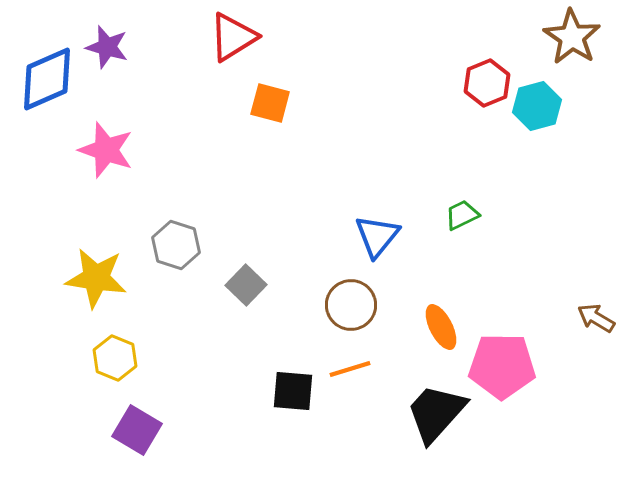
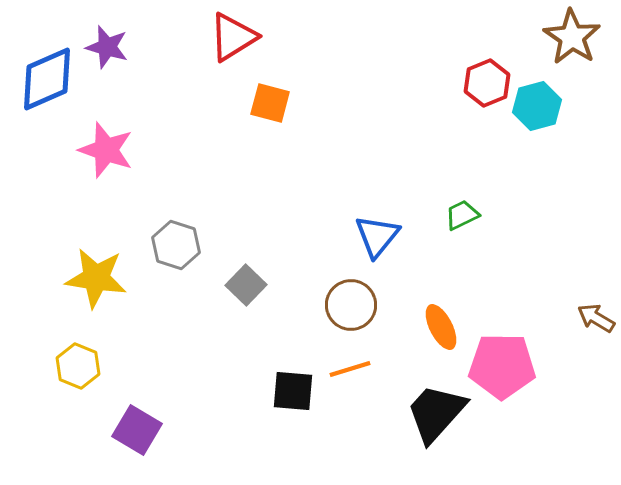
yellow hexagon: moved 37 px left, 8 px down
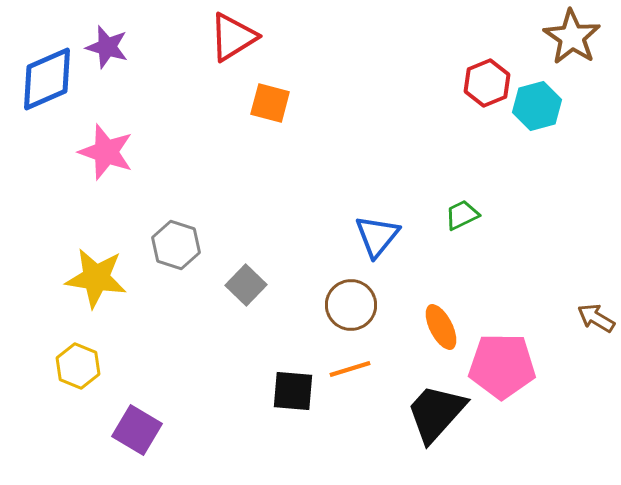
pink star: moved 2 px down
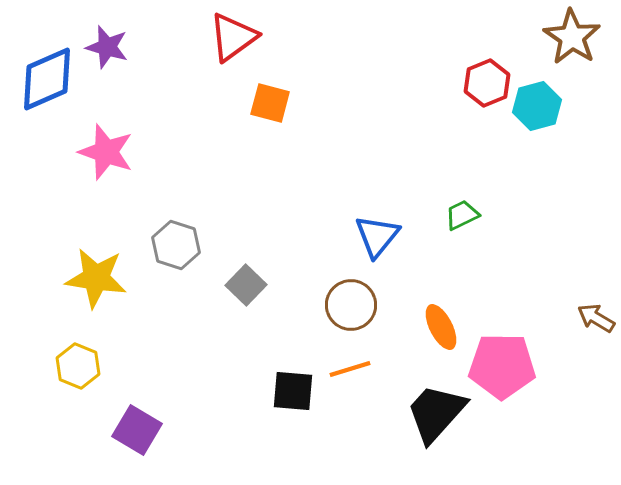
red triangle: rotated 4 degrees counterclockwise
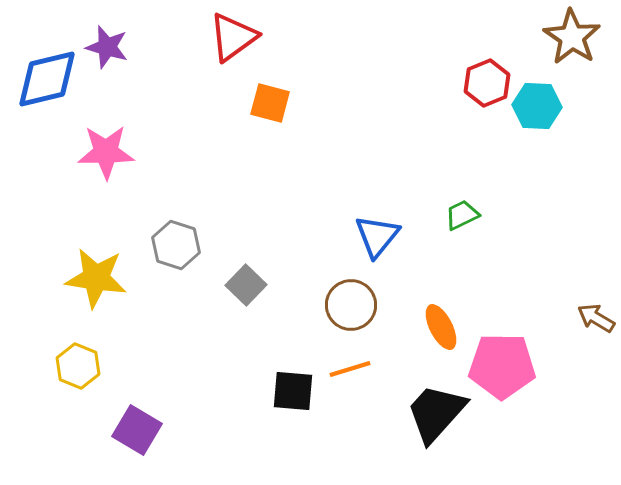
blue diamond: rotated 10 degrees clockwise
cyan hexagon: rotated 18 degrees clockwise
pink star: rotated 20 degrees counterclockwise
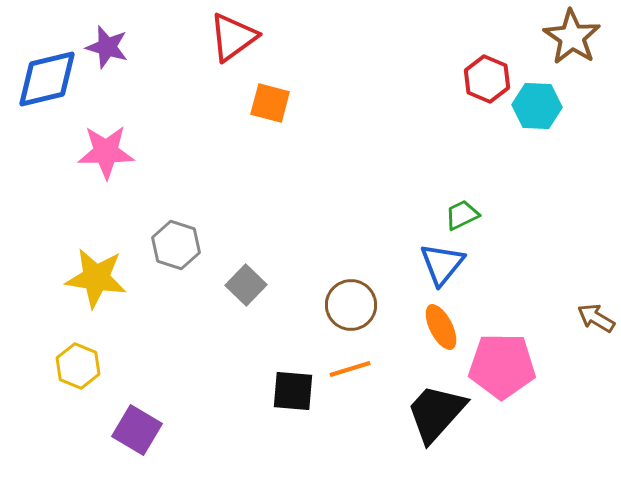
red hexagon: moved 4 px up; rotated 15 degrees counterclockwise
blue triangle: moved 65 px right, 28 px down
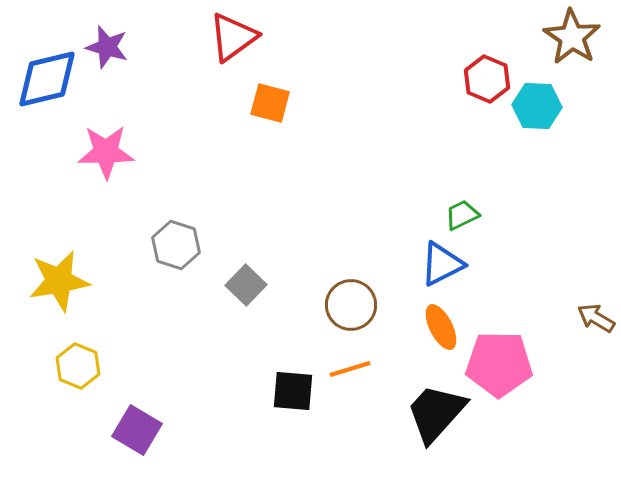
blue triangle: rotated 24 degrees clockwise
yellow star: moved 37 px left, 3 px down; rotated 18 degrees counterclockwise
pink pentagon: moved 3 px left, 2 px up
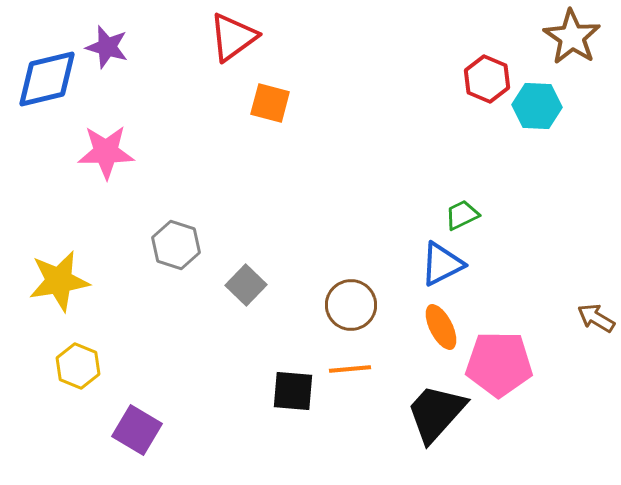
orange line: rotated 12 degrees clockwise
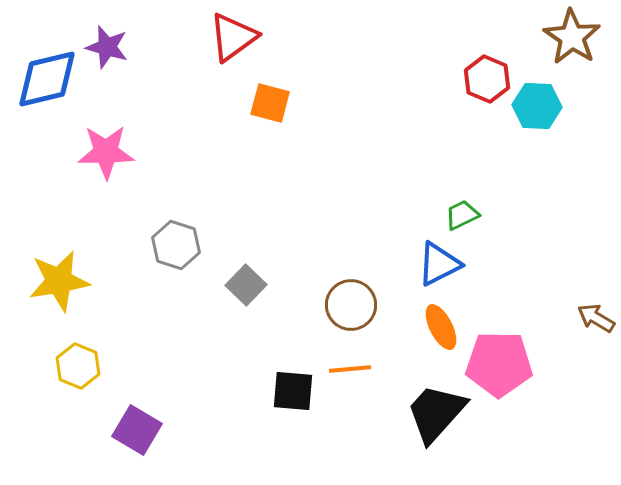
blue triangle: moved 3 px left
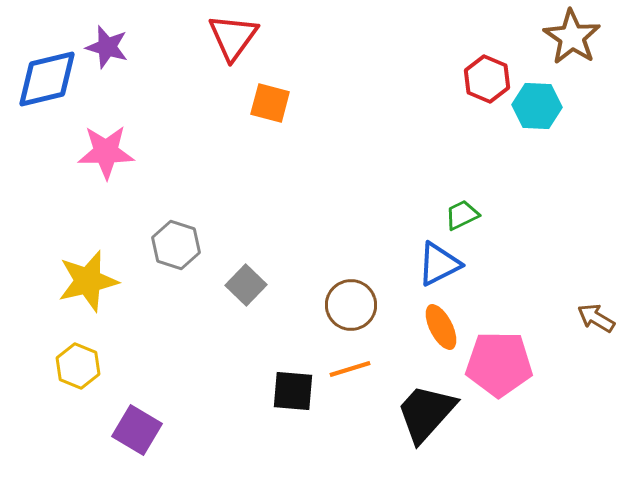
red triangle: rotated 18 degrees counterclockwise
yellow star: moved 29 px right; rotated 4 degrees counterclockwise
orange line: rotated 12 degrees counterclockwise
black trapezoid: moved 10 px left
